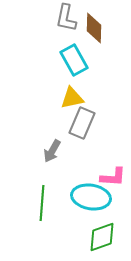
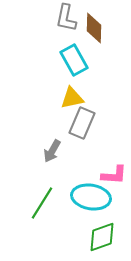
pink L-shape: moved 1 px right, 2 px up
green line: rotated 28 degrees clockwise
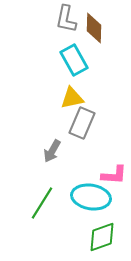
gray L-shape: moved 1 px down
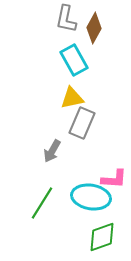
brown diamond: rotated 28 degrees clockwise
pink L-shape: moved 4 px down
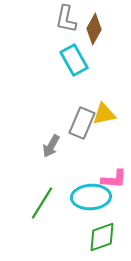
brown diamond: moved 1 px down
yellow triangle: moved 32 px right, 16 px down
gray arrow: moved 1 px left, 5 px up
cyan ellipse: rotated 12 degrees counterclockwise
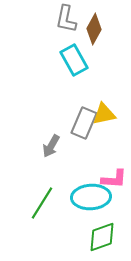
gray rectangle: moved 2 px right
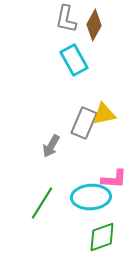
brown diamond: moved 4 px up
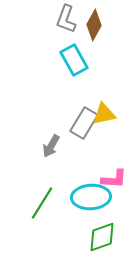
gray L-shape: rotated 8 degrees clockwise
gray rectangle: rotated 8 degrees clockwise
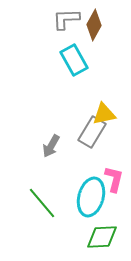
gray L-shape: rotated 68 degrees clockwise
gray rectangle: moved 8 px right, 9 px down
pink L-shape: rotated 80 degrees counterclockwise
cyan ellipse: rotated 72 degrees counterclockwise
green line: rotated 72 degrees counterclockwise
green diamond: rotated 16 degrees clockwise
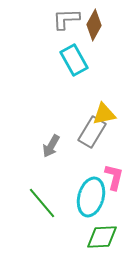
pink L-shape: moved 2 px up
